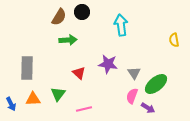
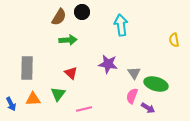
red triangle: moved 8 px left
green ellipse: rotated 55 degrees clockwise
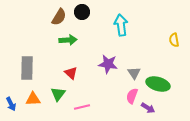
green ellipse: moved 2 px right
pink line: moved 2 px left, 2 px up
